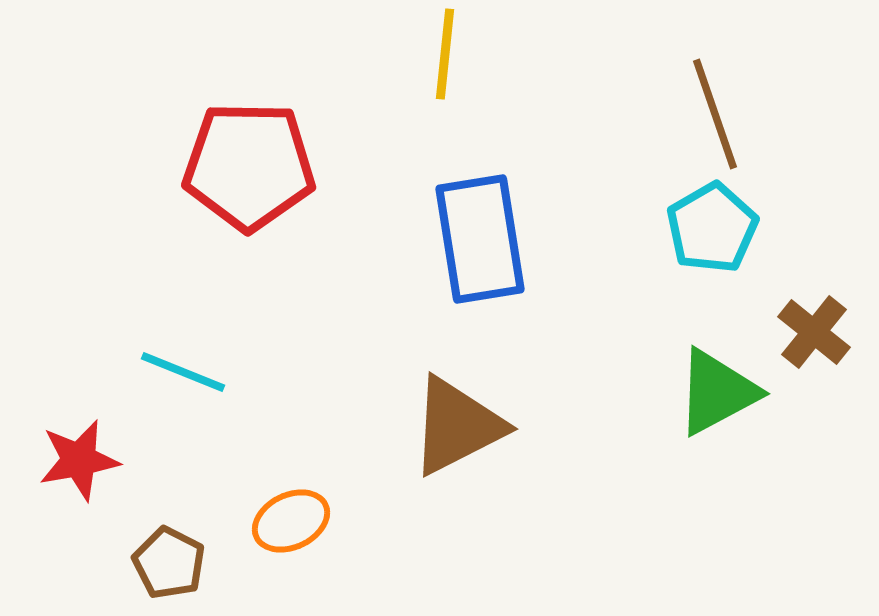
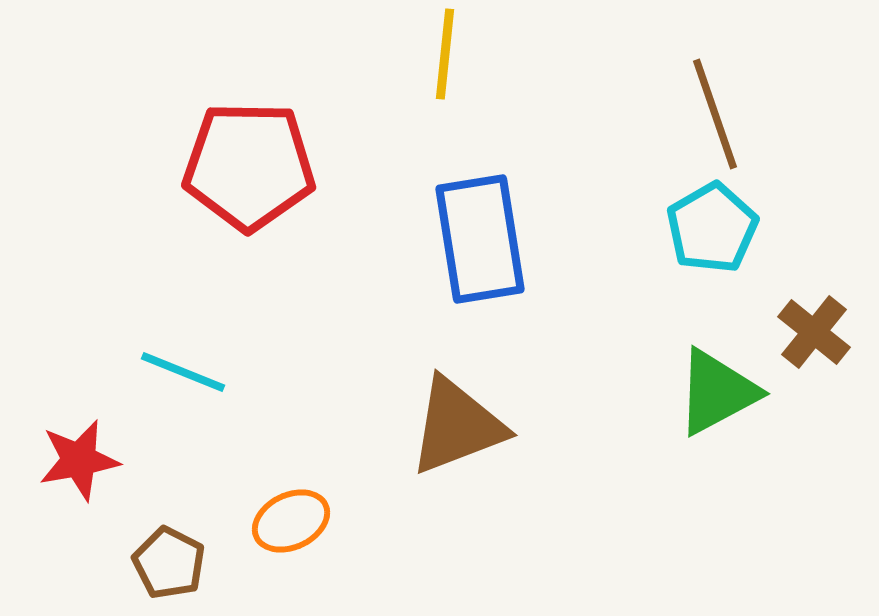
brown triangle: rotated 6 degrees clockwise
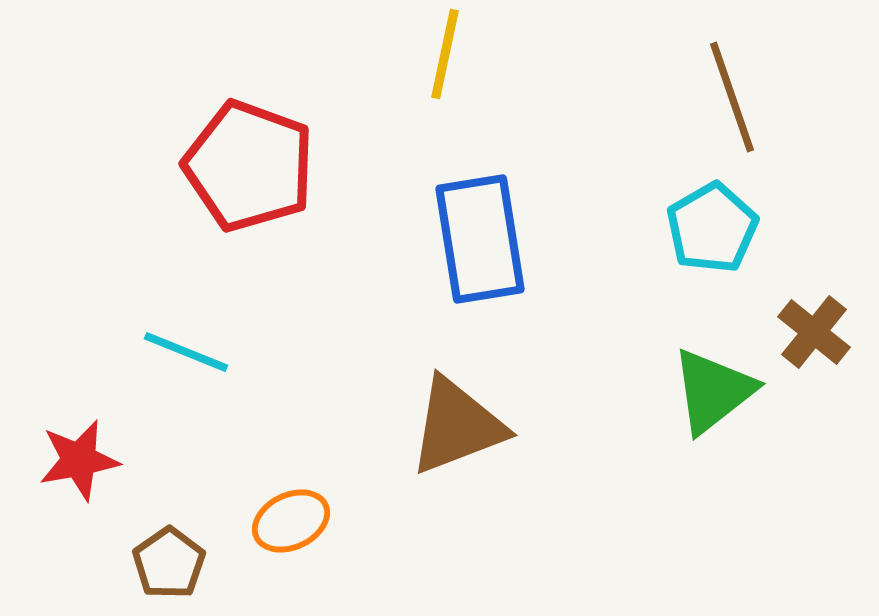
yellow line: rotated 6 degrees clockwise
brown line: moved 17 px right, 17 px up
red pentagon: rotated 19 degrees clockwise
cyan line: moved 3 px right, 20 px up
green triangle: moved 4 px left, 1 px up; rotated 10 degrees counterclockwise
brown pentagon: rotated 10 degrees clockwise
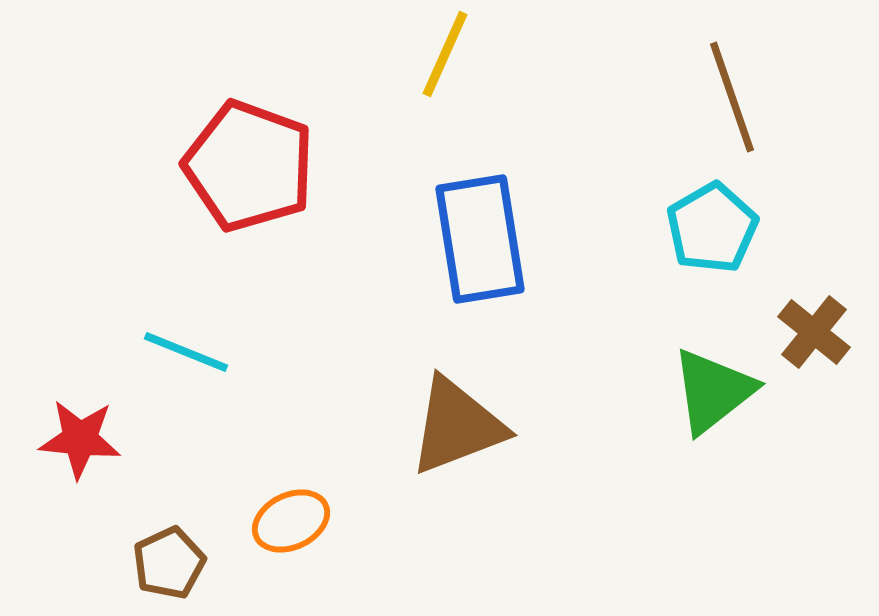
yellow line: rotated 12 degrees clockwise
red star: moved 1 px right, 21 px up; rotated 16 degrees clockwise
brown pentagon: rotated 10 degrees clockwise
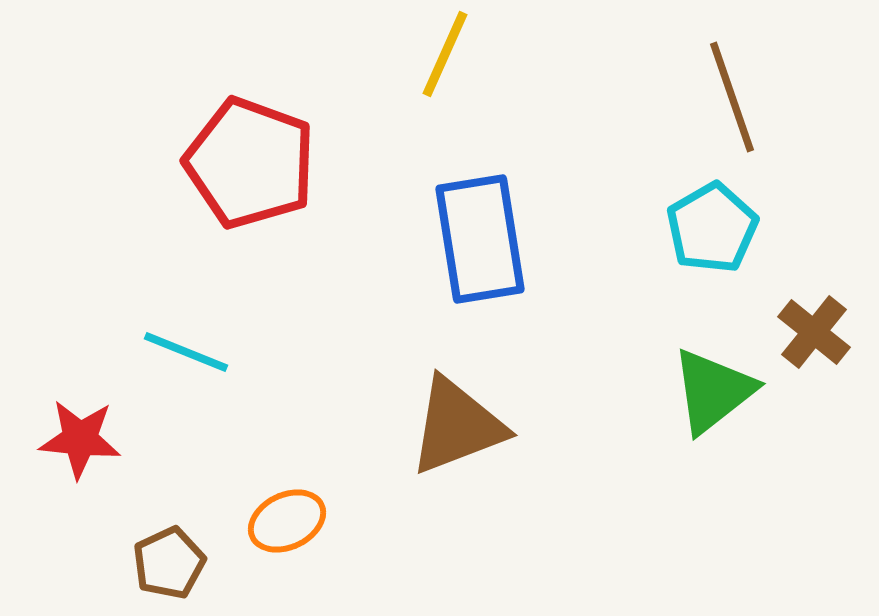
red pentagon: moved 1 px right, 3 px up
orange ellipse: moved 4 px left
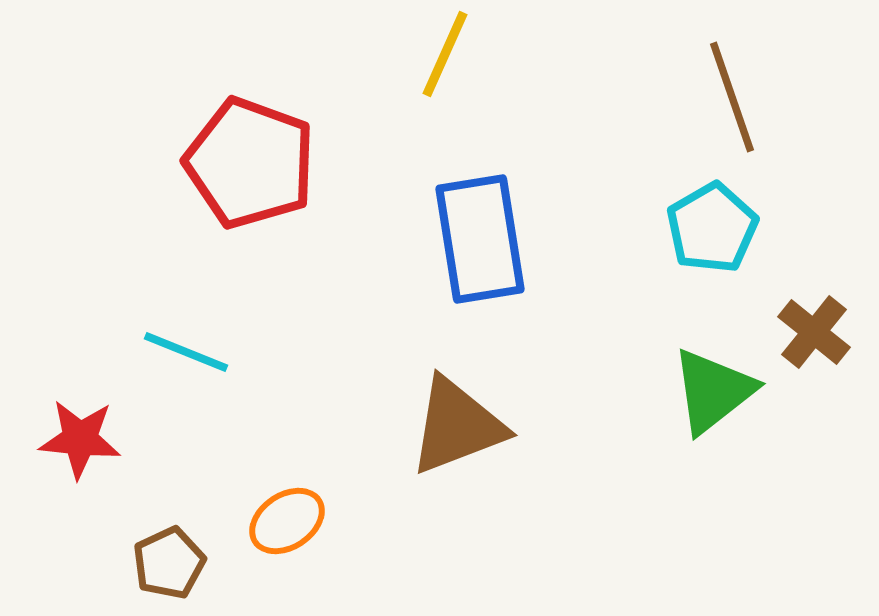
orange ellipse: rotated 8 degrees counterclockwise
